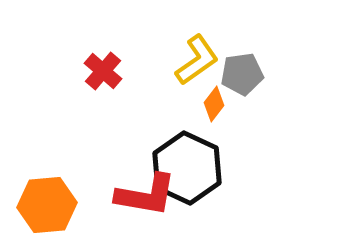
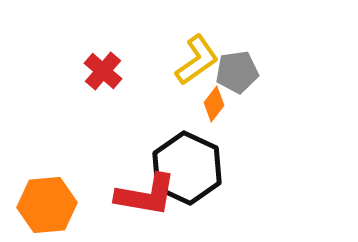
gray pentagon: moved 5 px left, 2 px up
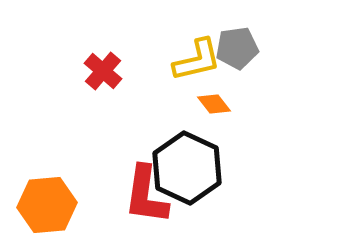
yellow L-shape: rotated 22 degrees clockwise
gray pentagon: moved 24 px up
orange diamond: rotated 76 degrees counterclockwise
red L-shape: rotated 88 degrees clockwise
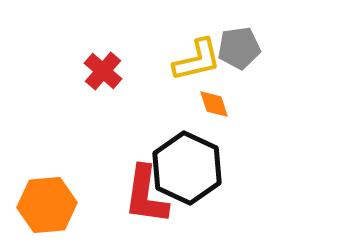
gray pentagon: moved 2 px right
orange diamond: rotated 20 degrees clockwise
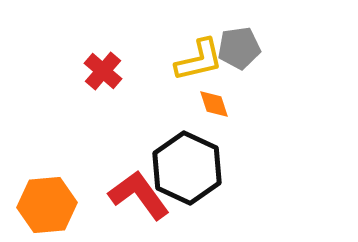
yellow L-shape: moved 2 px right
red L-shape: moved 7 px left; rotated 136 degrees clockwise
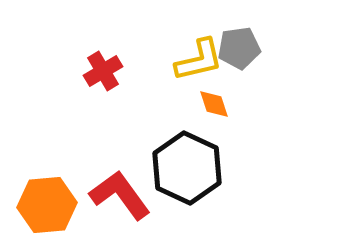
red cross: rotated 18 degrees clockwise
red L-shape: moved 19 px left
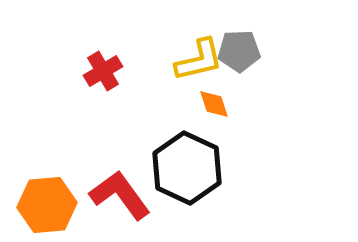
gray pentagon: moved 3 px down; rotated 6 degrees clockwise
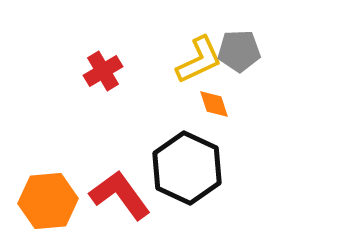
yellow L-shape: rotated 12 degrees counterclockwise
orange hexagon: moved 1 px right, 4 px up
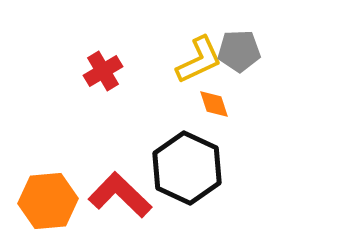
red L-shape: rotated 10 degrees counterclockwise
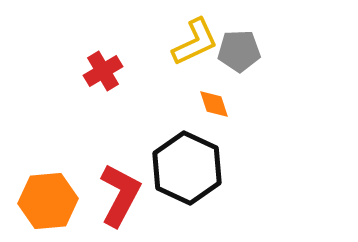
yellow L-shape: moved 4 px left, 18 px up
red L-shape: rotated 74 degrees clockwise
